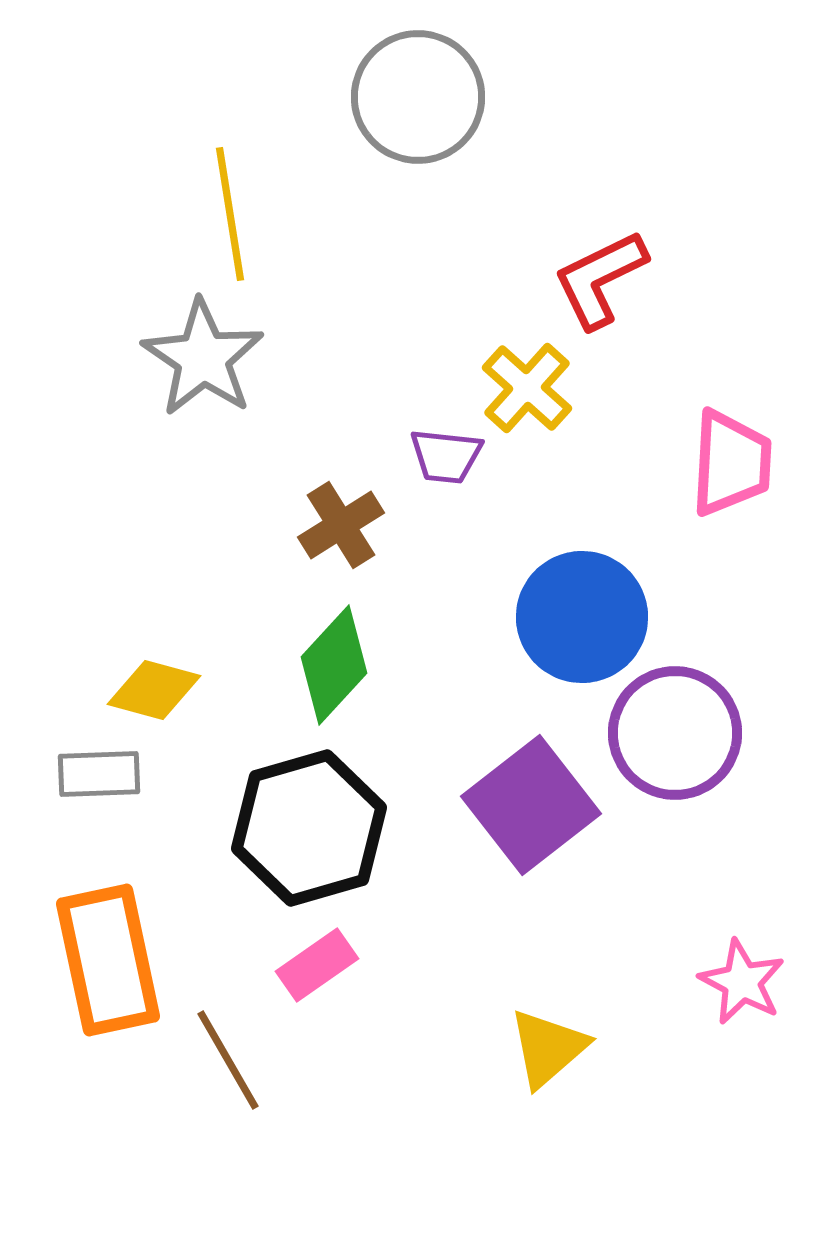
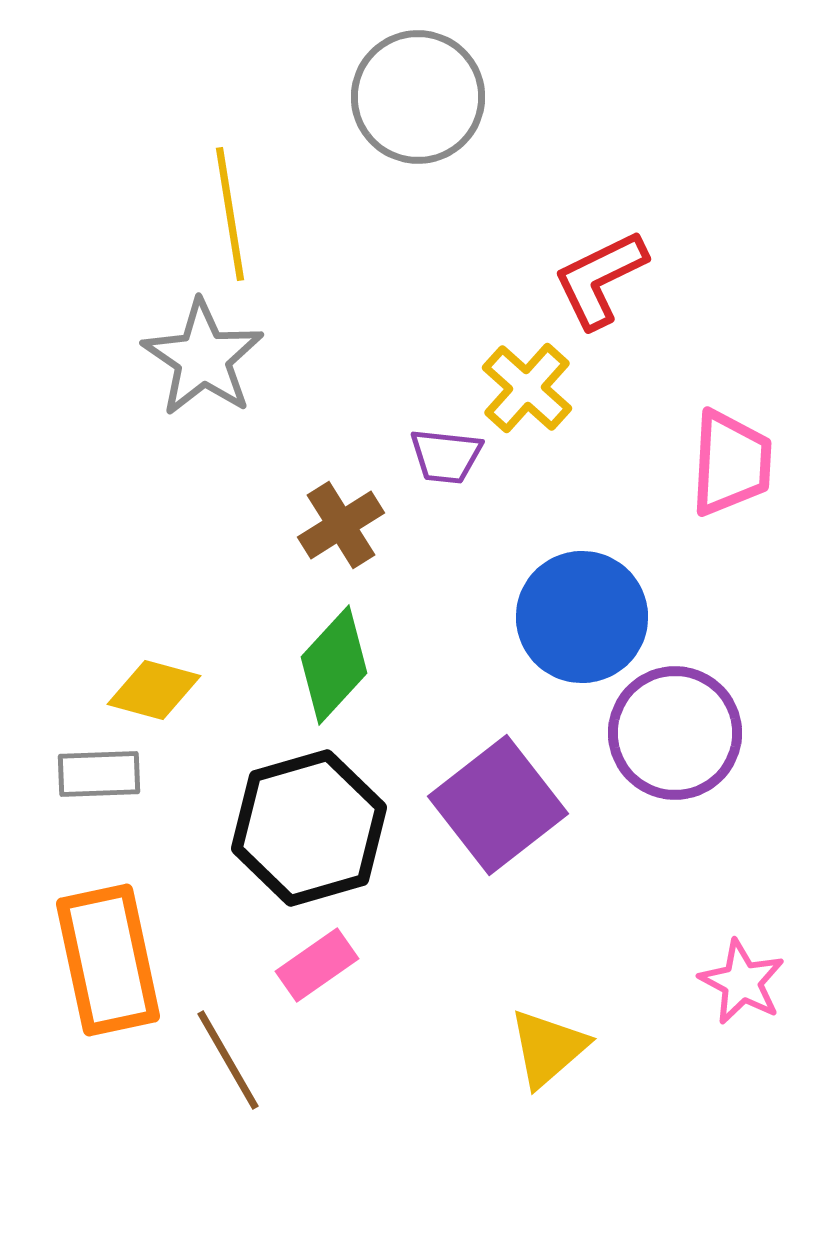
purple square: moved 33 px left
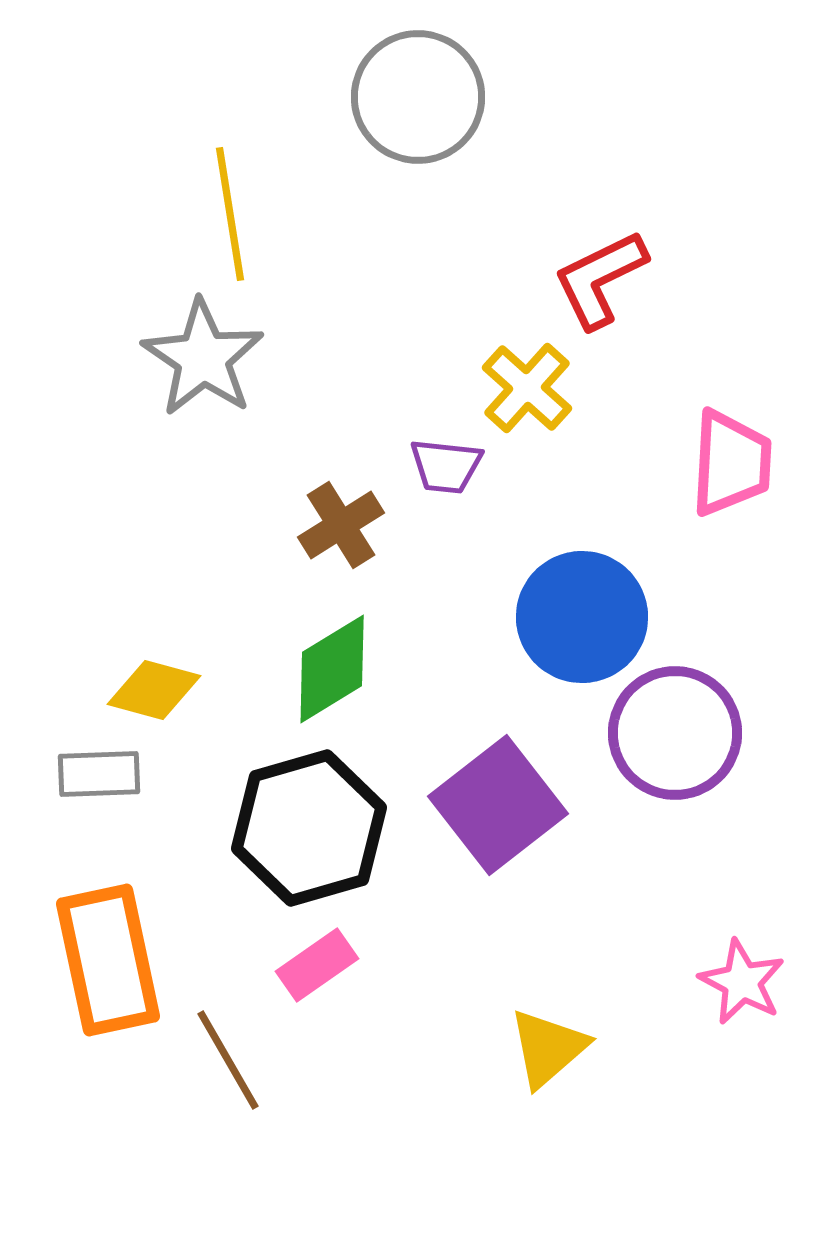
purple trapezoid: moved 10 px down
green diamond: moved 2 px left, 4 px down; rotated 16 degrees clockwise
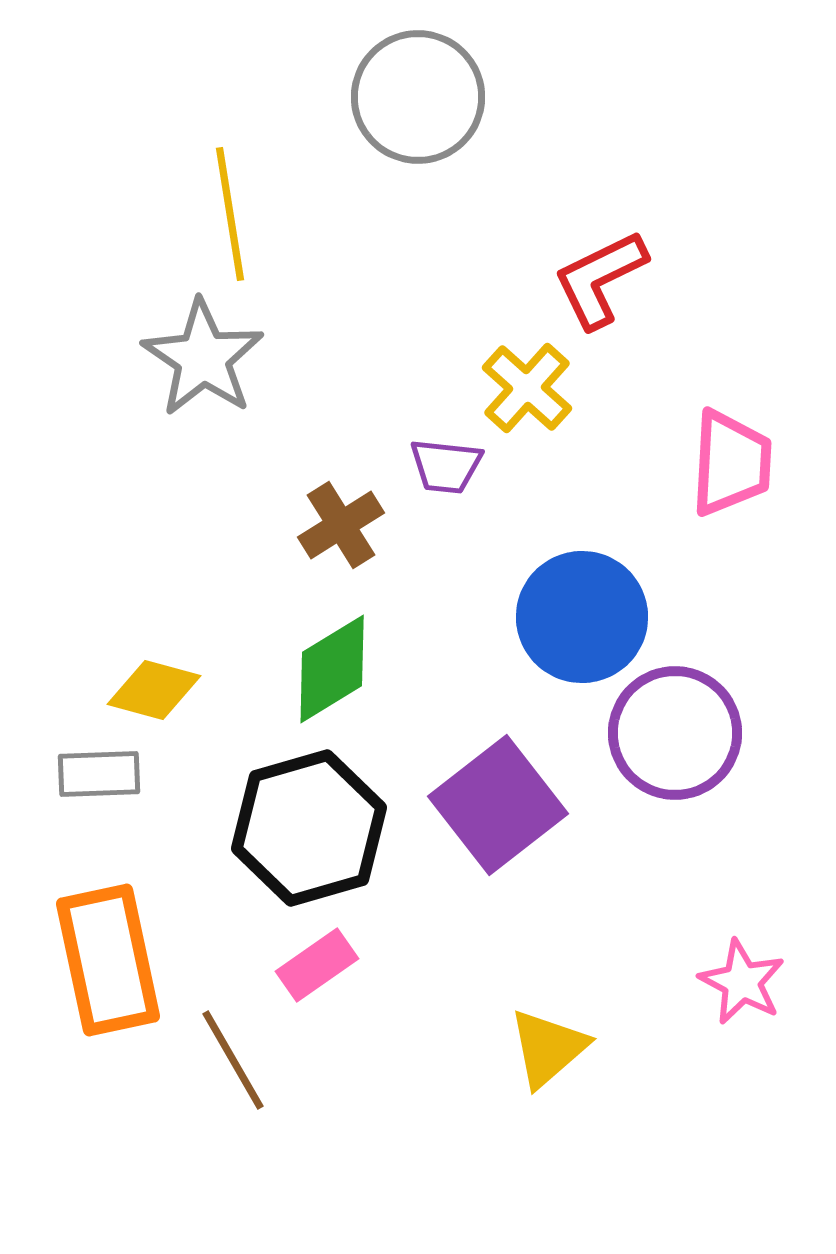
brown line: moved 5 px right
